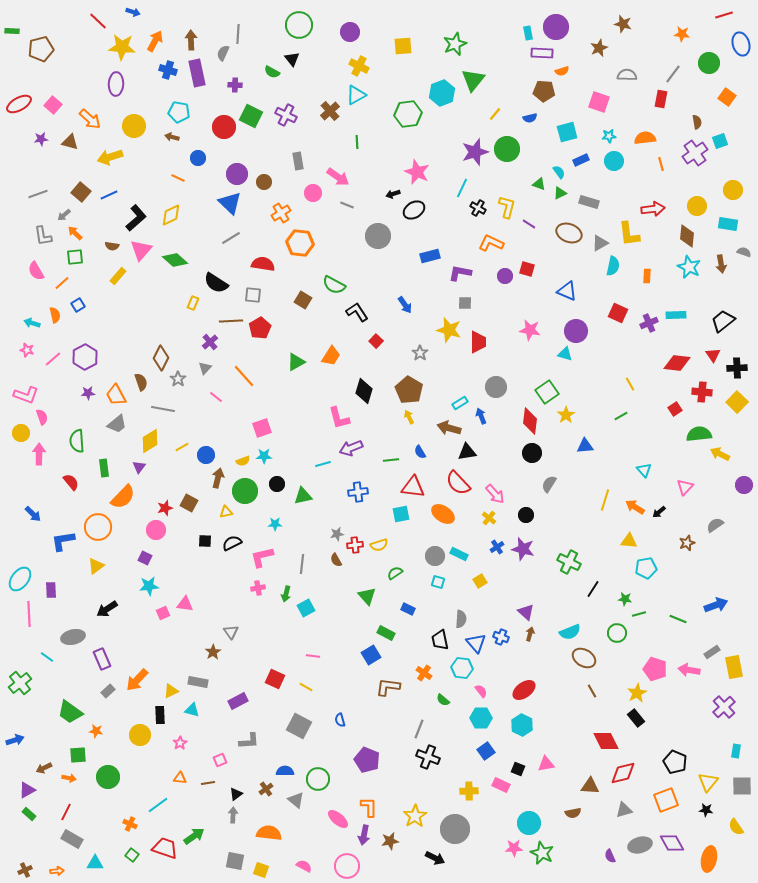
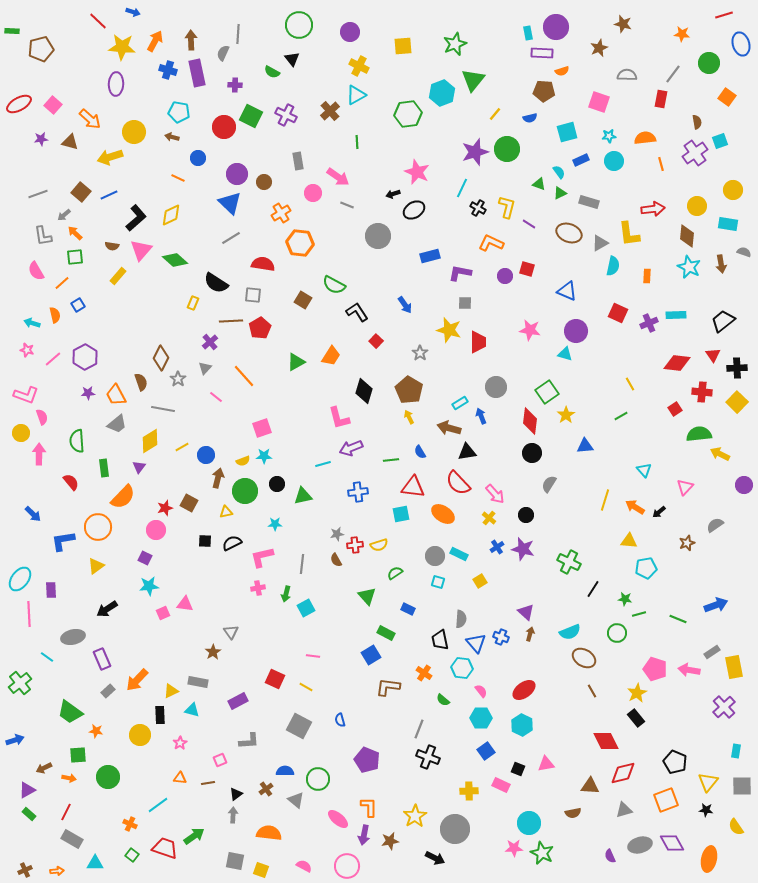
yellow circle at (134, 126): moved 6 px down
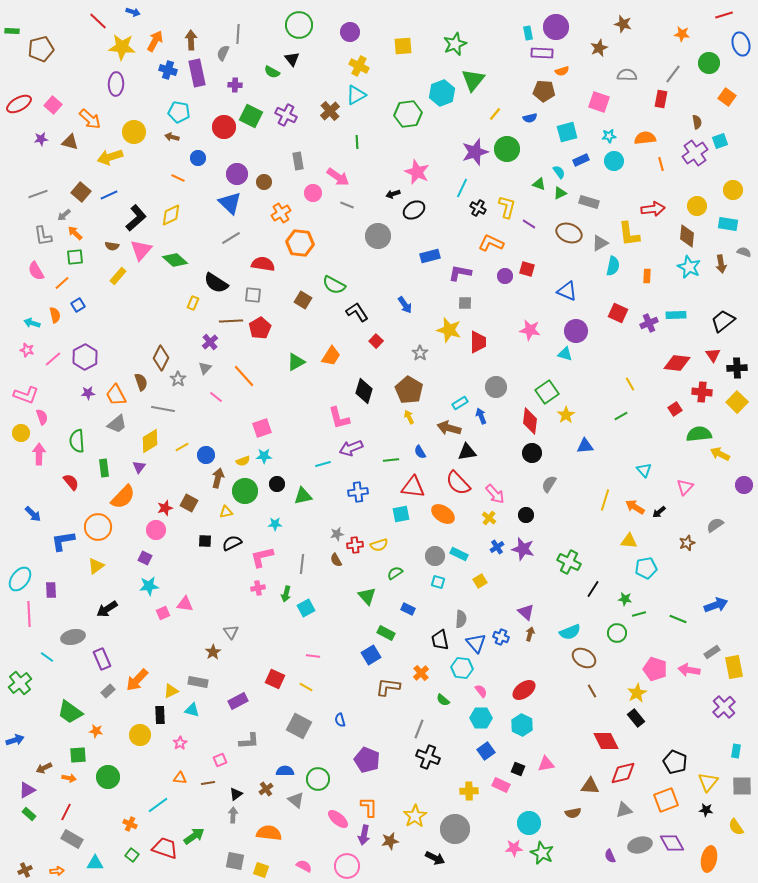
orange cross at (424, 673): moved 3 px left; rotated 14 degrees clockwise
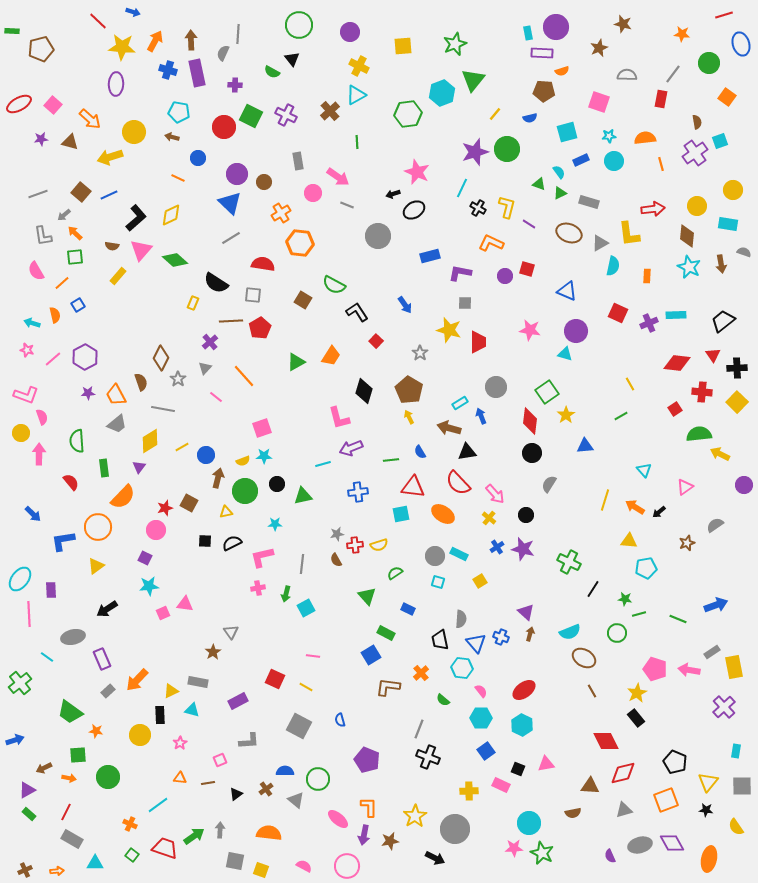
pink triangle at (685, 487): rotated 12 degrees clockwise
gray arrow at (233, 815): moved 13 px left, 15 px down
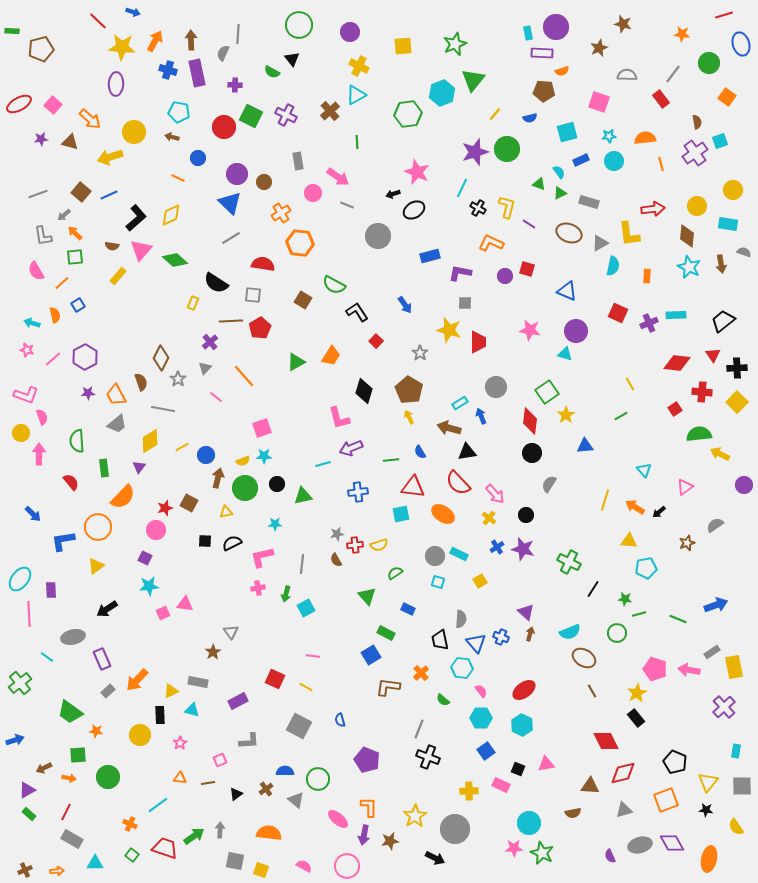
red rectangle at (661, 99): rotated 48 degrees counterclockwise
green circle at (245, 491): moved 3 px up
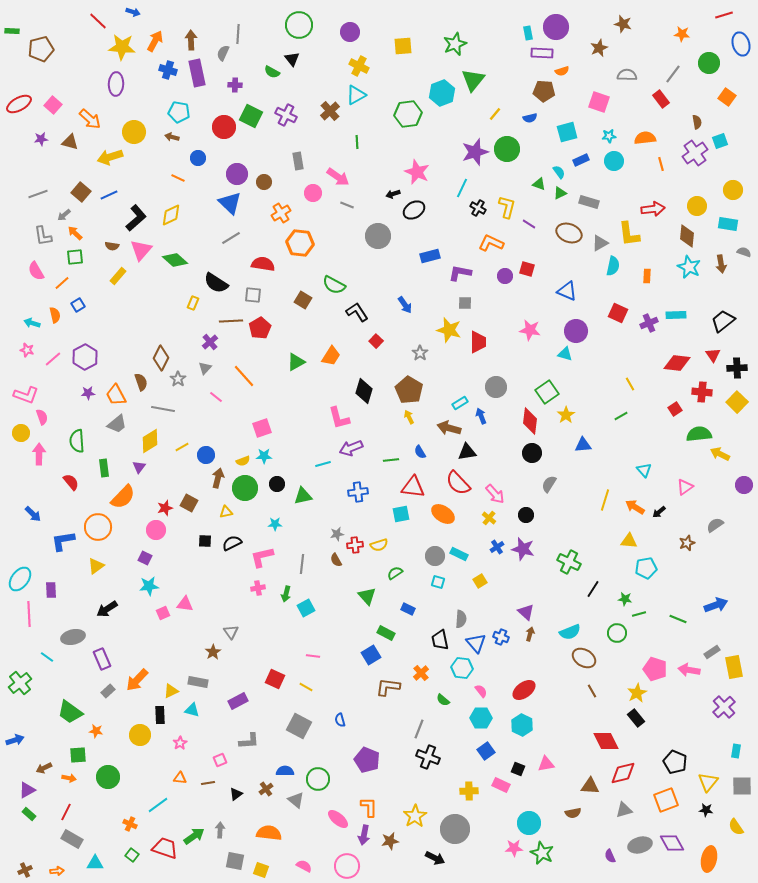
blue triangle at (585, 446): moved 2 px left, 1 px up
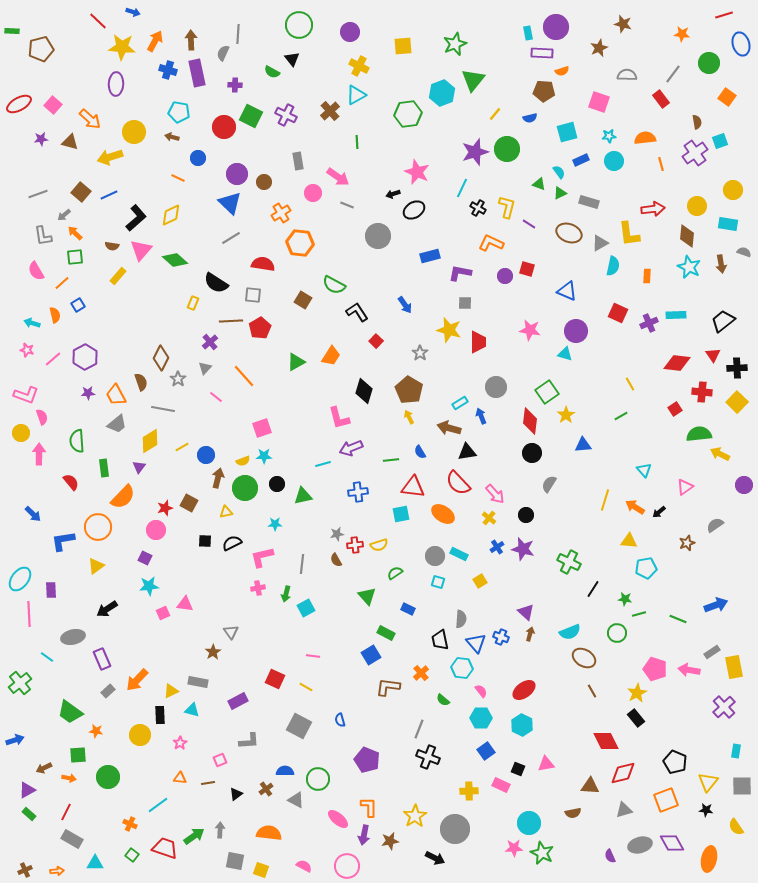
gray triangle at (296, 800): rotated 12 degrees counterclockwise
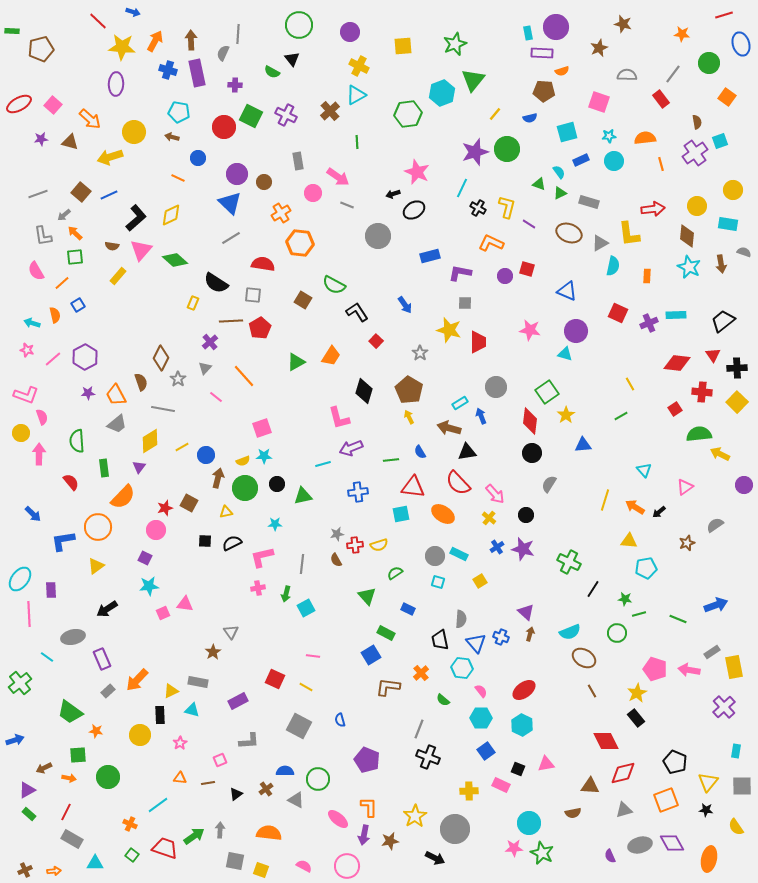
orange arrow at (57, 871): moved 3 px left
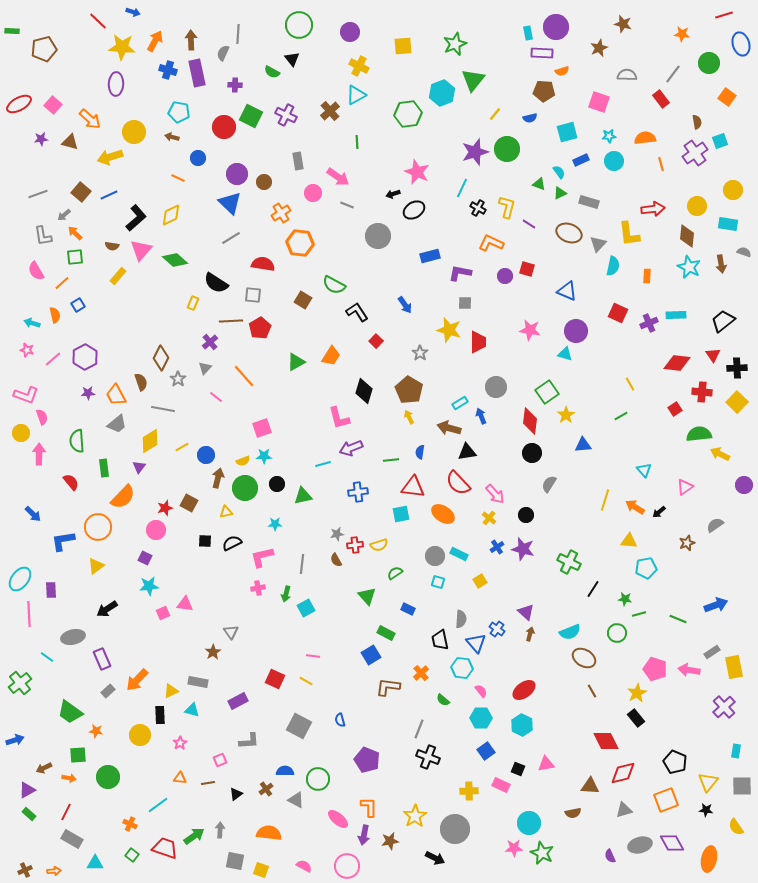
brown pentagon at (41, 49): moved 3 px right
gray triangle at (600, 243): moved 2 px left, 1 px down; rotated 18 degrees counterclockwise
blue semicircle at (420, 452): rotated 40 degrees clockwise
blue cross at (501, 637): moved 4 px left, 8 px up; rotated 14 degrees clockwise
yellow line at (306, 687): moved 6 px up
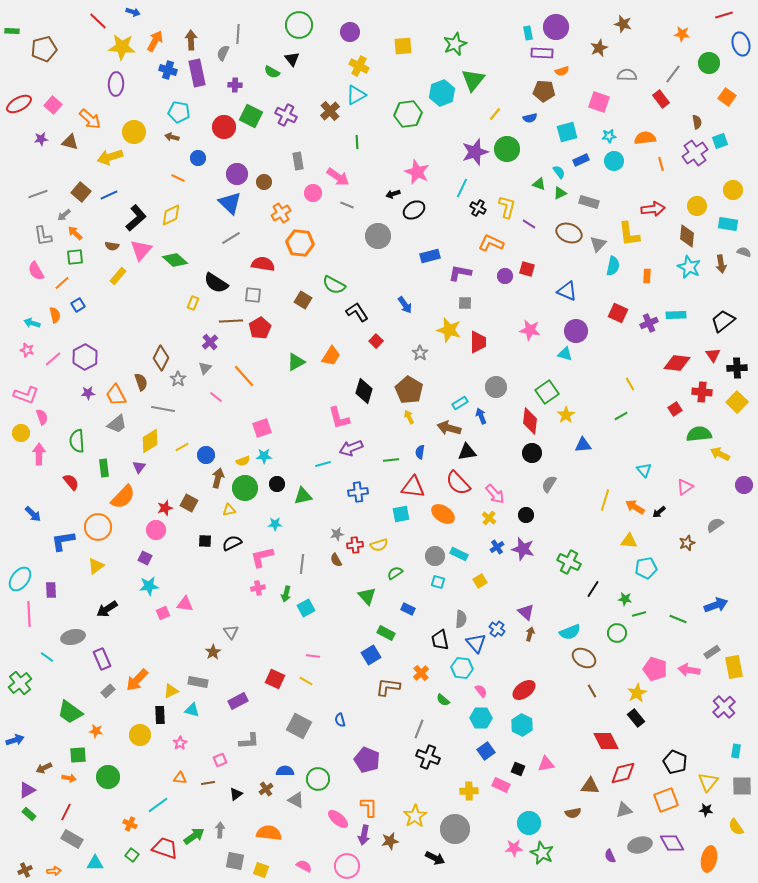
yellow triangle at (226, 512): moved 3 px right, 2 px up
